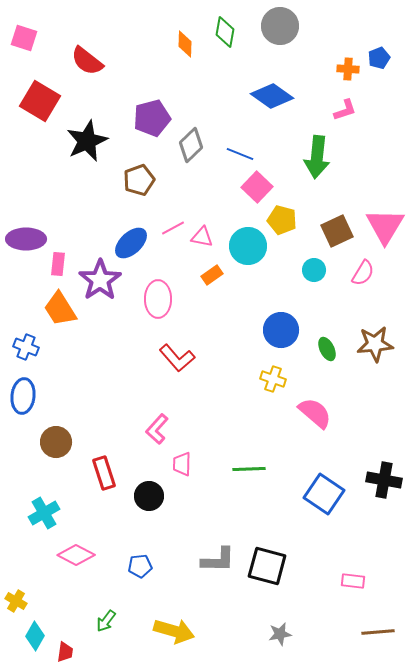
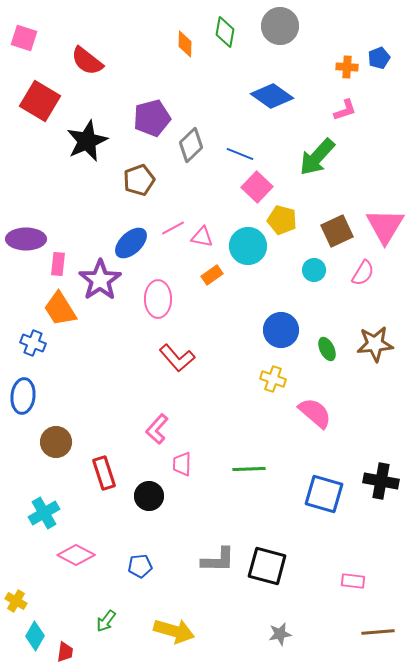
orange cross at (348, 69): moved 1 px left, 2 px up
green arrow at (317, 157): rotated 36 degrees clockwise
blue cross at (26, 347): moved 7 px right, 4 px up
black cross at (384, 480): moved 3 px left, 1 px down
blue square at (324, 494): rotated 18 degrees counterclockwise
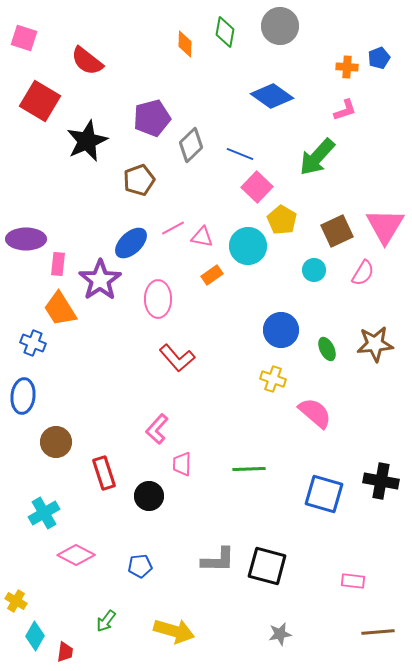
yellow pentagon at (282, 220): rotated 16 degrees clockwise
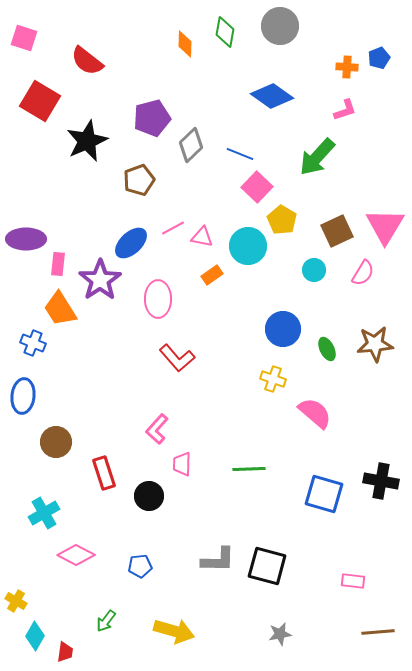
blue circle at (281, 330): moved 2 px right, 1 px up
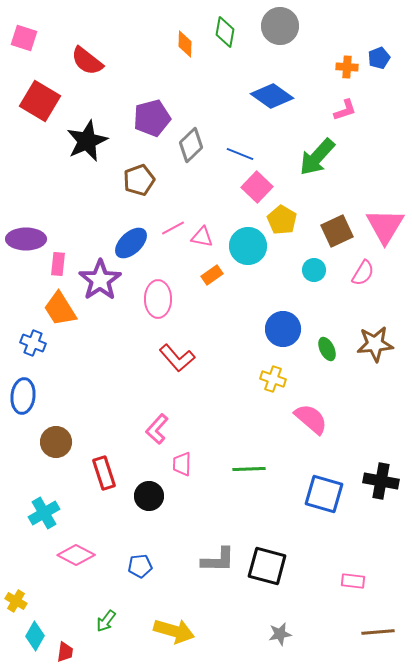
pink semicircle at (315, 413): moved 4 px left, 6 px down
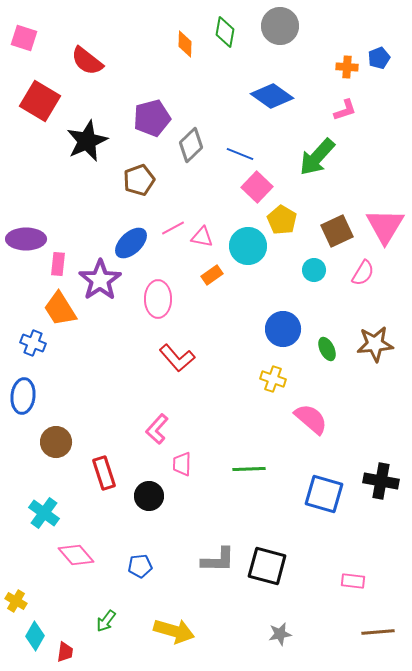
cyan cross at (44, 513): rotated 24 degrees counterclockwise
pink diamond at (76, 555): rotated 21 degrees clockwise
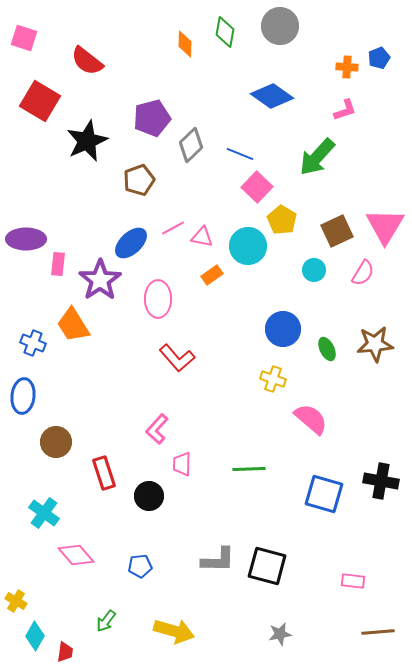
orange trapezoid at (60, 309): moved 13 px right, 16 px down
